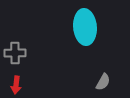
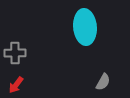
red arrow: rotated 30 degrees clockwise
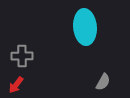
gray cross: moved 7 px right, 3 px down
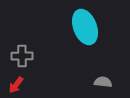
cyan ellipse: rotated 16 degrees counterclockwise
gray semicircle: rotated 114 degrees counterclockwise
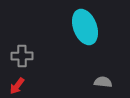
red arrow: moved 1 px right, 1 px down
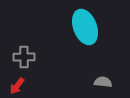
gray cross: moved 2 px right, 1 px down
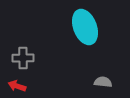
gray cross: moved 1 px left, 1 px down
red arrow: rotated 72 degrees clockwise
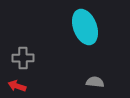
gray semicircle: moved 8 px left
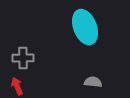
gray semicircle: moved 2 px left
red arrow: rotated 48 degrees clockwise
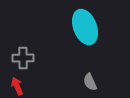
gray semicircle: moved 3 px left; rotated 120 degrees counterclockwise
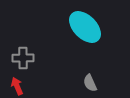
cyan ellipse: rotated 24 degrees counterclockwise
gray semicircle: moved 1 px down
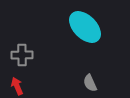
gray cross: moved 1 px left, 3 px up
